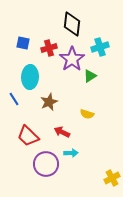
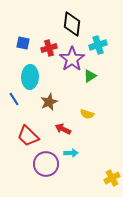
cyan cross: moved 2 px left, 2 px up
red arrow: moved 1 px right, 3 px up
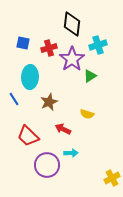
purple circle: moved 1 px right, 1 px down
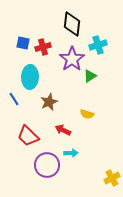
red cross: moved 6 px left, 1 px up
red arrow: moved 1 px down
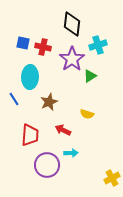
red cross: rotated 28 degrees clockwise
red trapezoid: moved 2 px right, 1 px up; rotated 130 degrees counterclockwise
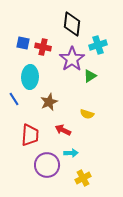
yellow cross: moved 29 px left
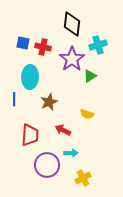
blue line: rotated 32 degrees clockwise
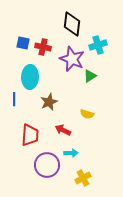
purple star: rotated 15 degrees counterclockwise
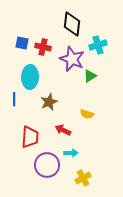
blue square: moved 1 px left
red trapezoid: moved 2 px down
